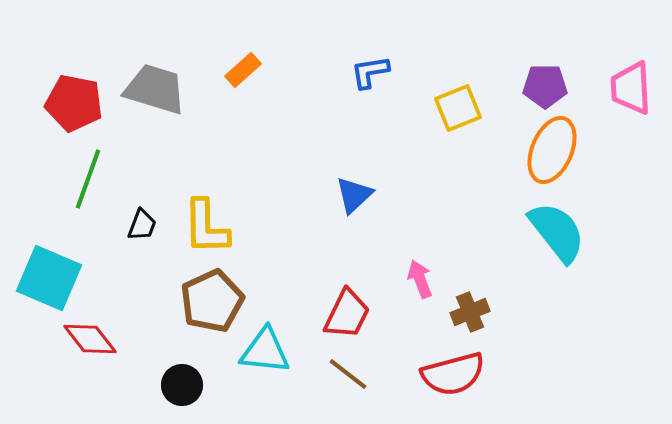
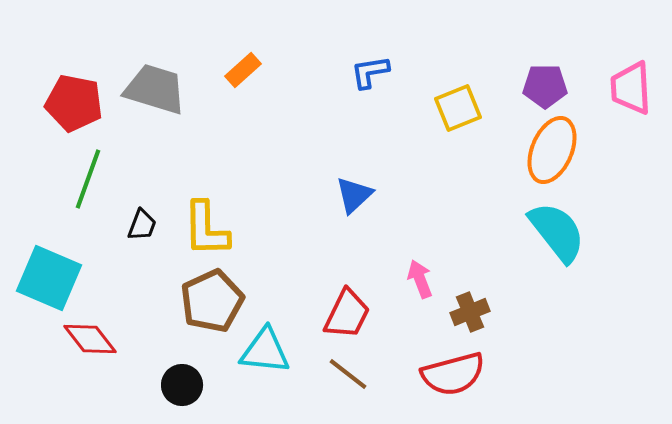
yellow L-shape: moved 2 px down
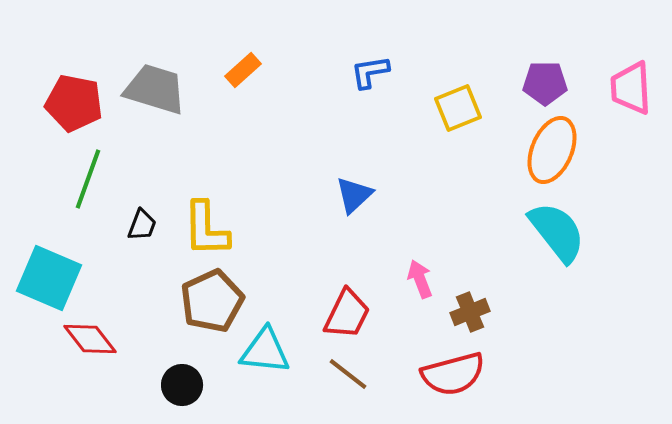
purple pentagon: moved 3 px up
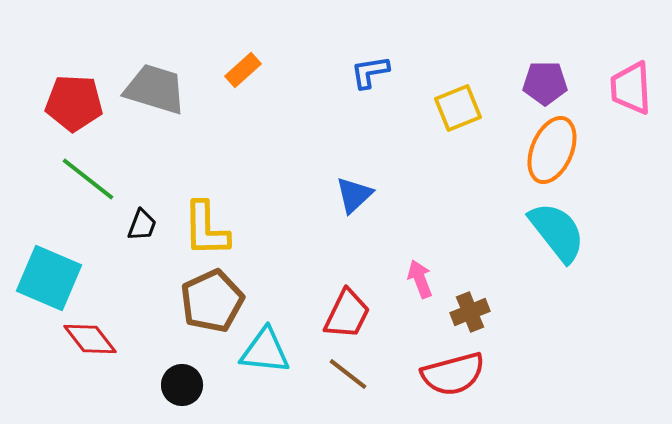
red pentagon: rotated 8 degrees counterclockwise
green line: rotated 72 degrees counterclockwise
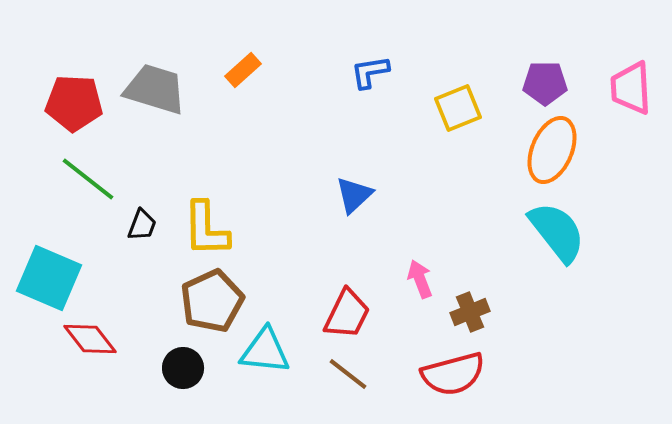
black circle: moved 1 px right, 17 px up
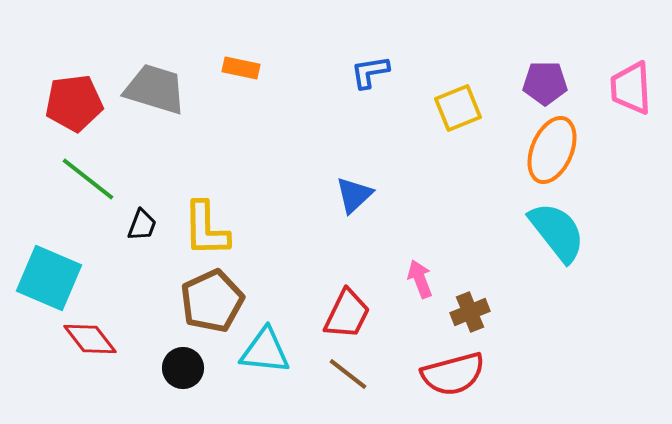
orange rectangle: moved 2 px left, 2 px up; rotated 54 degrees clockwise
red pentagon: rotated 10 degrees counterclockwise
